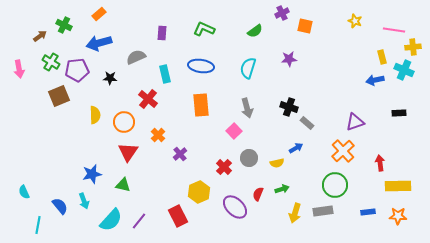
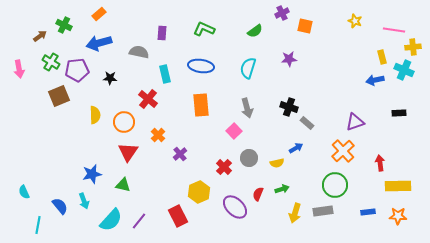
gray semicircle at (136, 57): moved 3 px right, 5 px up; rotated 36 degrees clockwise
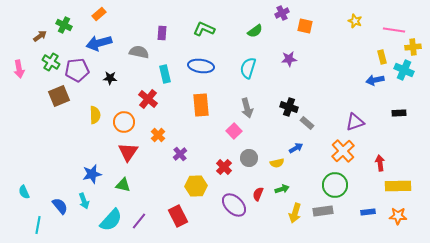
yellow hexagon at (199, 192): moved 3 px left, 6 px up; rotated 20 degrees clockwise
purple ellipse at (235, 207): moved 1 px left, 2 px up
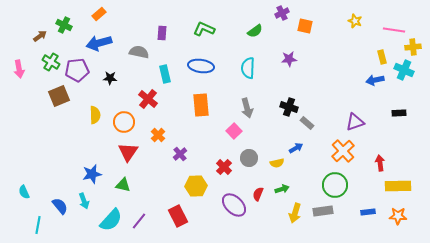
cyan semicircle at (248, 68): rotated 15 degrees counterclockwise
